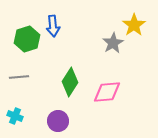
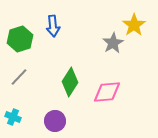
green hexagon: moved 7 px left
gray line: rotated 42 degrees counterclockwise
cyan cross: moved 2 px left, 1 px down
purple circle: moved 3 px left
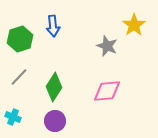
gray star: moved 6 px left, 3 px down; rotated 20 degrees counterclockwise
green diamond: moved 16 px left, 5 px down
pink diamond: moved 1 px up
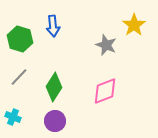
green hexagon: rotated 25 degrees counterclockwise
gray star: moved 1 px left, 1 px up
pink diamond: moved 2 px left; rotated 16 degrees counterclockwise
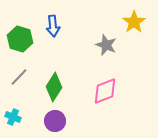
yellow star: moved 3 px up
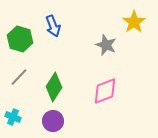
blue arrow: rotated 15 degrees counterclockwise
purple circle: moved 2 px left
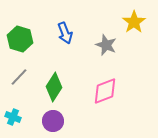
blue arrow: moved 12 px right, 7 px down
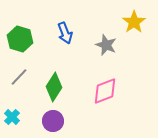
cyan cross: moved 1 px left; rotated 21 degrees clockwise
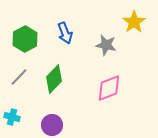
green hexagon: moved 5 px right; rotated 15 degrees clockwise
gray star: rotated 10 degrees counterclockwise
green diamond: moved 8 px up; rotated 12 degrees clockwise
pink diamond: moved 4 px right, 3 px up
cyan cross: rotated 28 degrees counterclockwise
purple circle: moved 1 px left, 4 px down
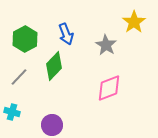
blue arrow: moved 1 px right, 1 px down
gray star: rotated 20 degrees clockwise
green diamond: moved 13 px up
cyan cross: moved 5 px up
